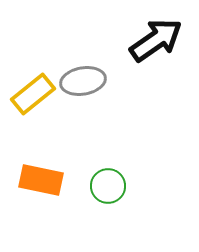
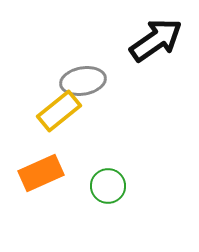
yellow rectangle: moved 26 px right, 17 px down
orange rectangle: moved 7 px up; rotated 36 degrees counterclockwise
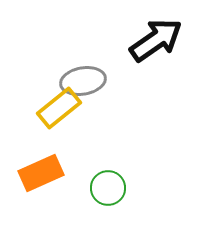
yellow rectangle: moved 3 px up
green circle: moved 2 px down
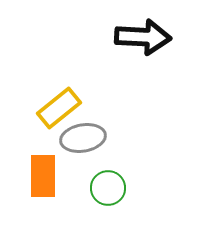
black arrow: moved 13 px left, 3 px up; rotated 38 degrees clockwise
gray ellipse: moved 57 px down
orange rectangle: moved 2 px right, 3 px down; rotated 66 degrees counterclockwise
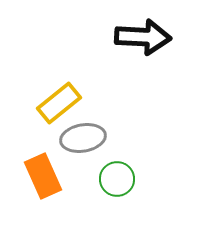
yellow rectangle: moved 5 px up
orange rectangle: rotated 24 degrees counterclockwise
green circle: moved 9 px right, 9 px up
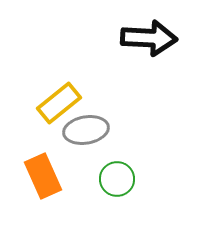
black arrow: moved 6 px right, 1 px down
gray ellipse: moved 3 px right, 8 px up
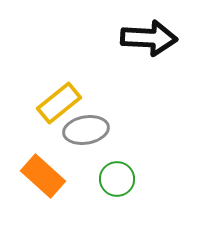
orange rectangle: rotated 24 degrees counterclockwise
